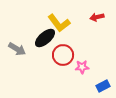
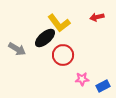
pink star: moved 12 px down
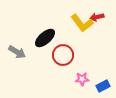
yellow L-shape: moved 23 px right
gray arrow: moved 3 px down
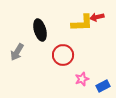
yellow L-shape: rotated 55 degrees counterclockwise
black ellipse: moved 5 px left, 8 px up; rotated 65 degrees counterclockwise
gray arrow: rotated 90 degrees clockwise
pink star: rotated 16 degrees counterclockwise
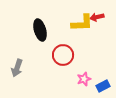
gray arrow: moved 16 px down; rotated 12 degrees counterclockwise
pink star: moved 2 px right
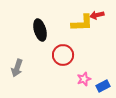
red arrow: moved 2 px up
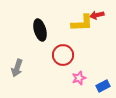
pink star: moved 5 px left, 1 px up
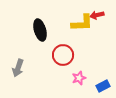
gray arrow: moved 1 px right
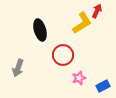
red arrow: moved 4 px up; rotated 128 degrees clockwise
yellow L-shape: rotated 30 degrees counterclockwise
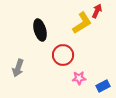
pink star: rotated 16 degrees clockwise
